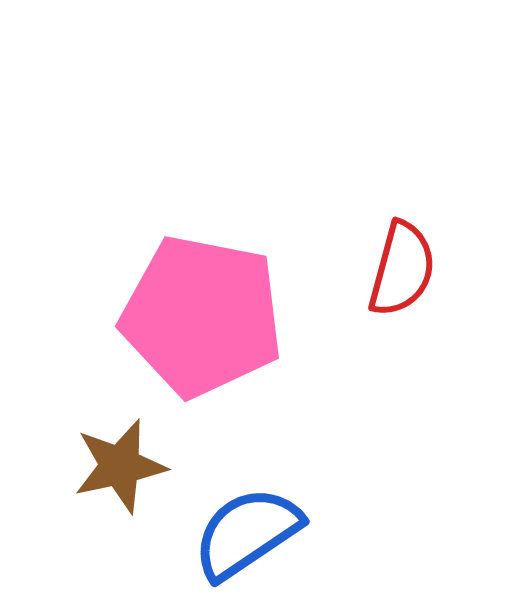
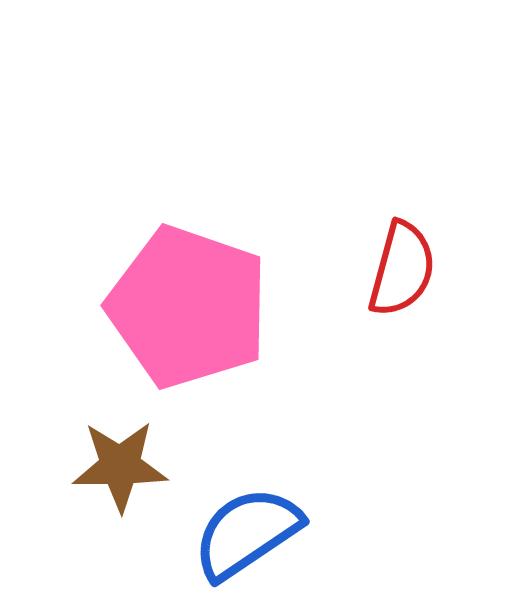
pink pentagon: moved 14 px left, 9 px up; rotated 8 degrees clockwise
brown star: rotated 12 degrees clockwise
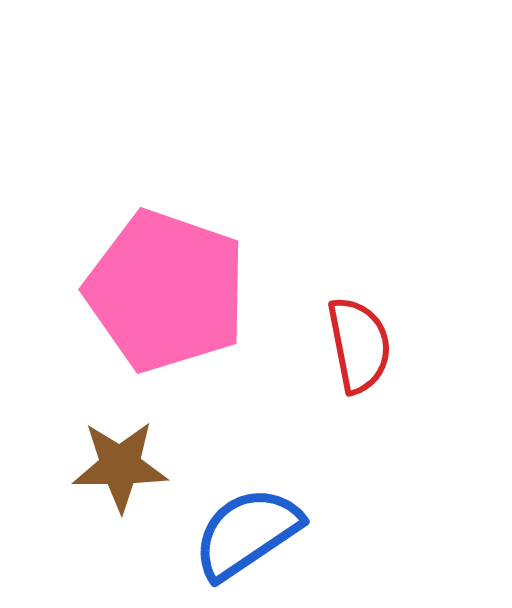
red semicircle: moved 43 px left, 76 px down; rotated 26 degrees counterclockwise
pink pentagon: moved 22 px left, 16 px up
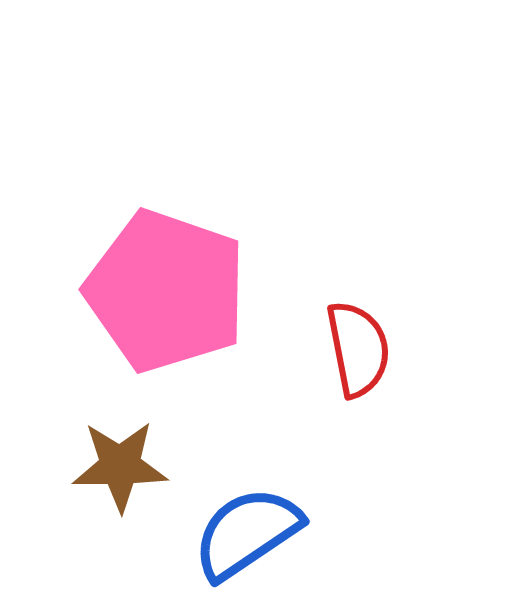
red semicircle: moved 1 px left, 4 px down
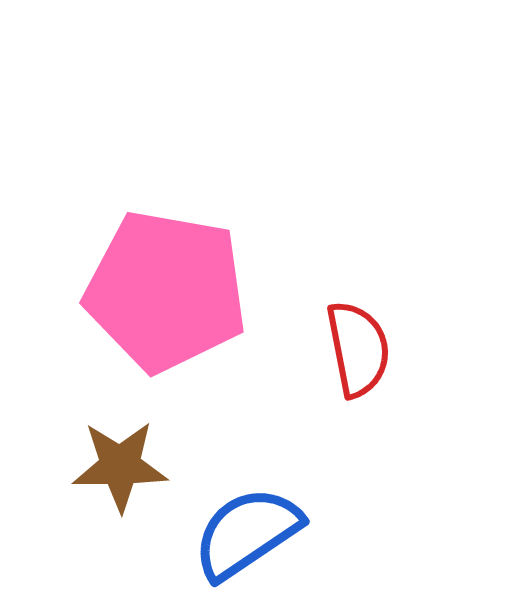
pink pentagon: rotated 9 degrees counterclockwise
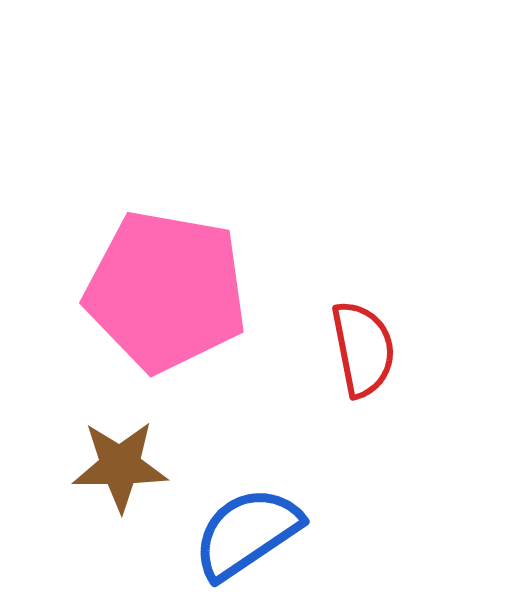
red semicircle: moved 5 px right
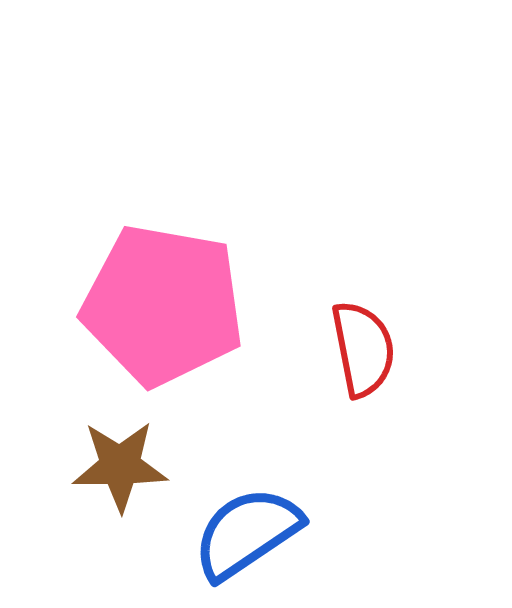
pink pentagon: moved 3 px left, 14 px down
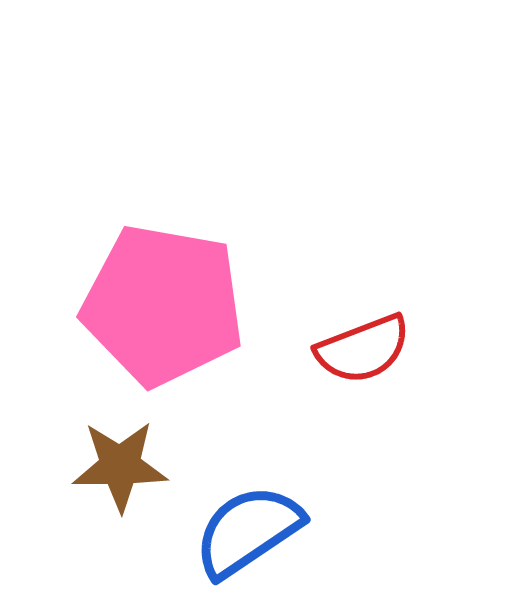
red semicircle: rotated 80 degrees clockwise
blue semicircle: moved 1 px right, 2 px up
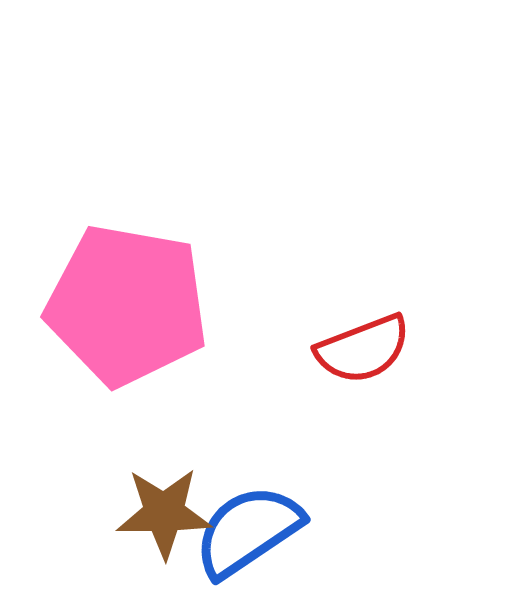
pink pentagon: moved 36 px left
brown star: moved 44 px right, 47 px down
